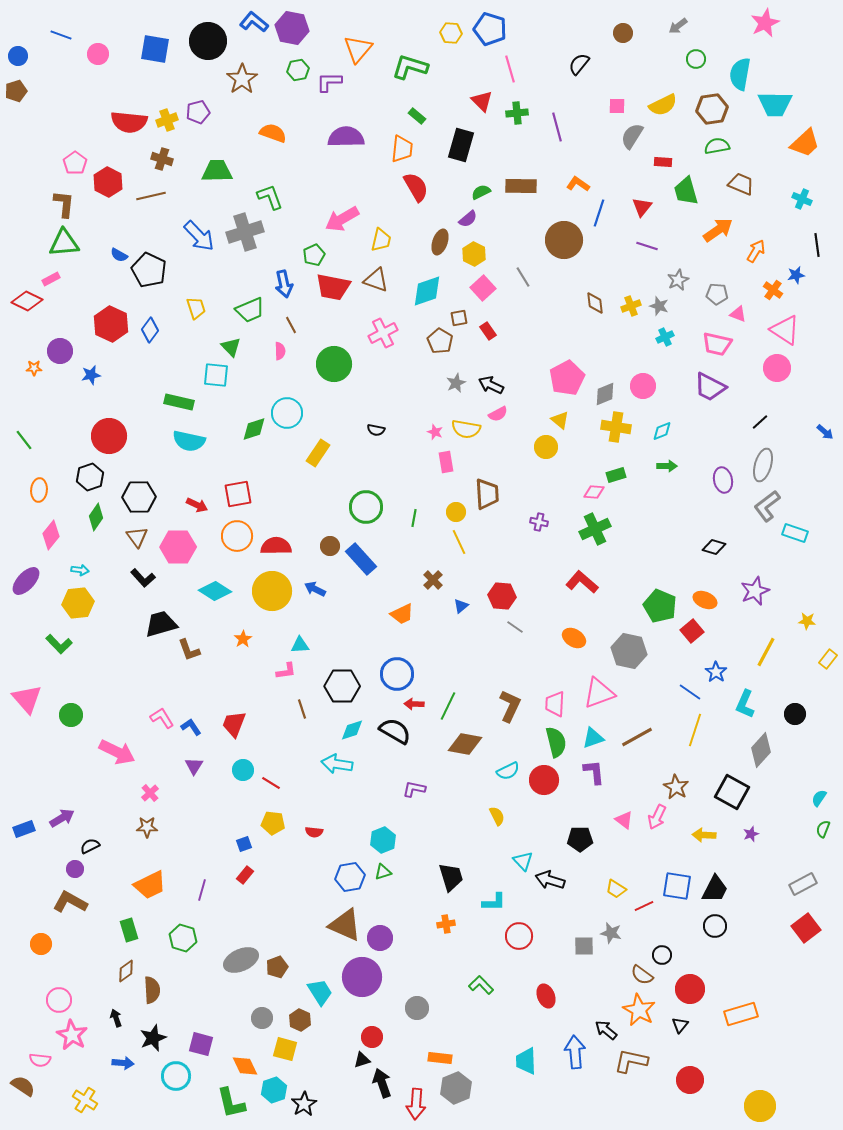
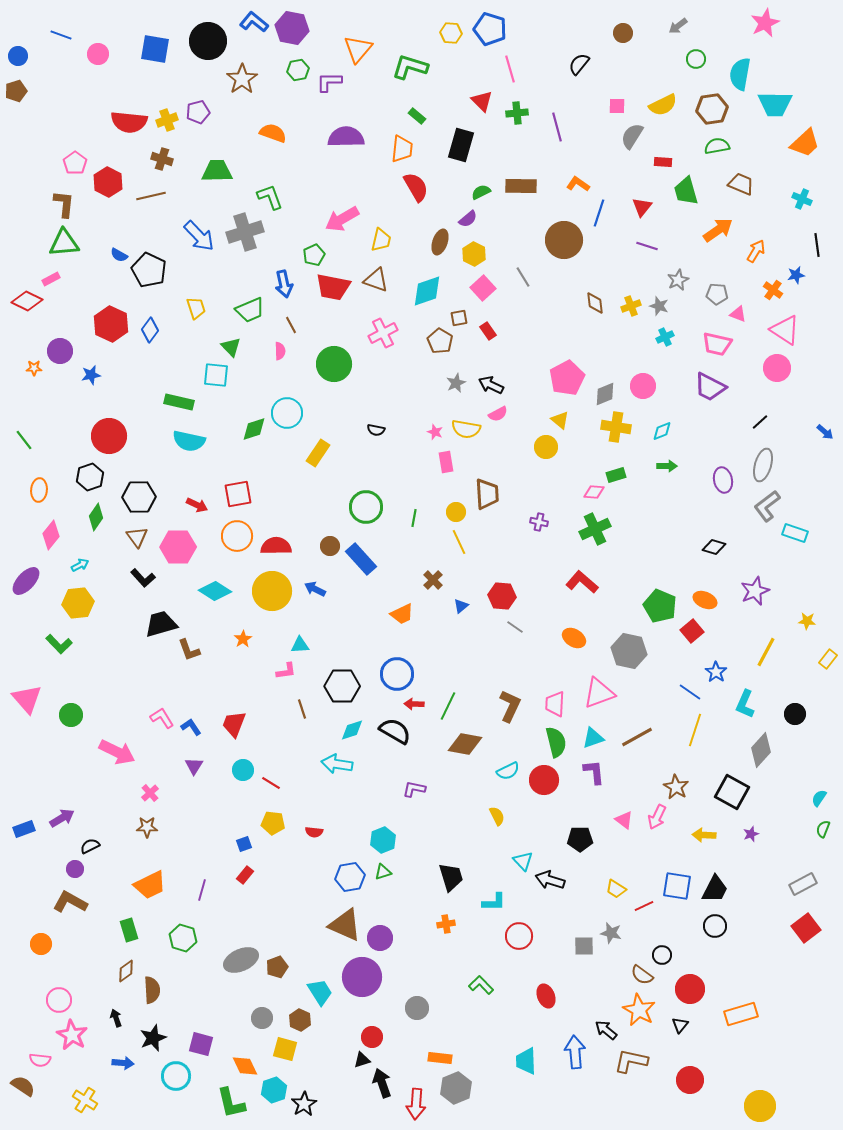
cyan arrow at (80, 570): moved 5 px up; rotated 36 degrees counterclockwise
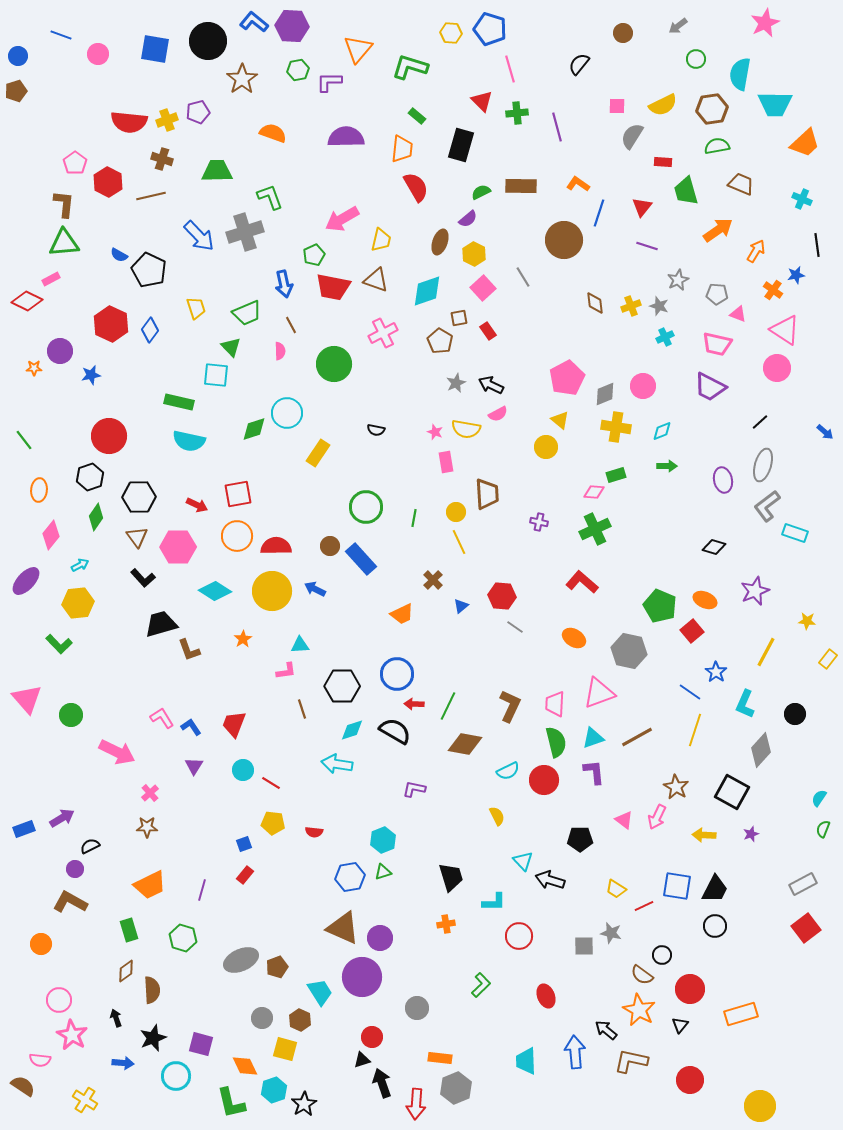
purple hexagon at (292, 28): moved 2 px up; rotated 8 degrees counterclockwise
green trapezoid at (250, 310): moved 3 px left, 3 px down
brown triangle at (345, 925): moved 2 px left, 3 px down
green L-shape at (481, 985): rotated 90 degrees clockwise
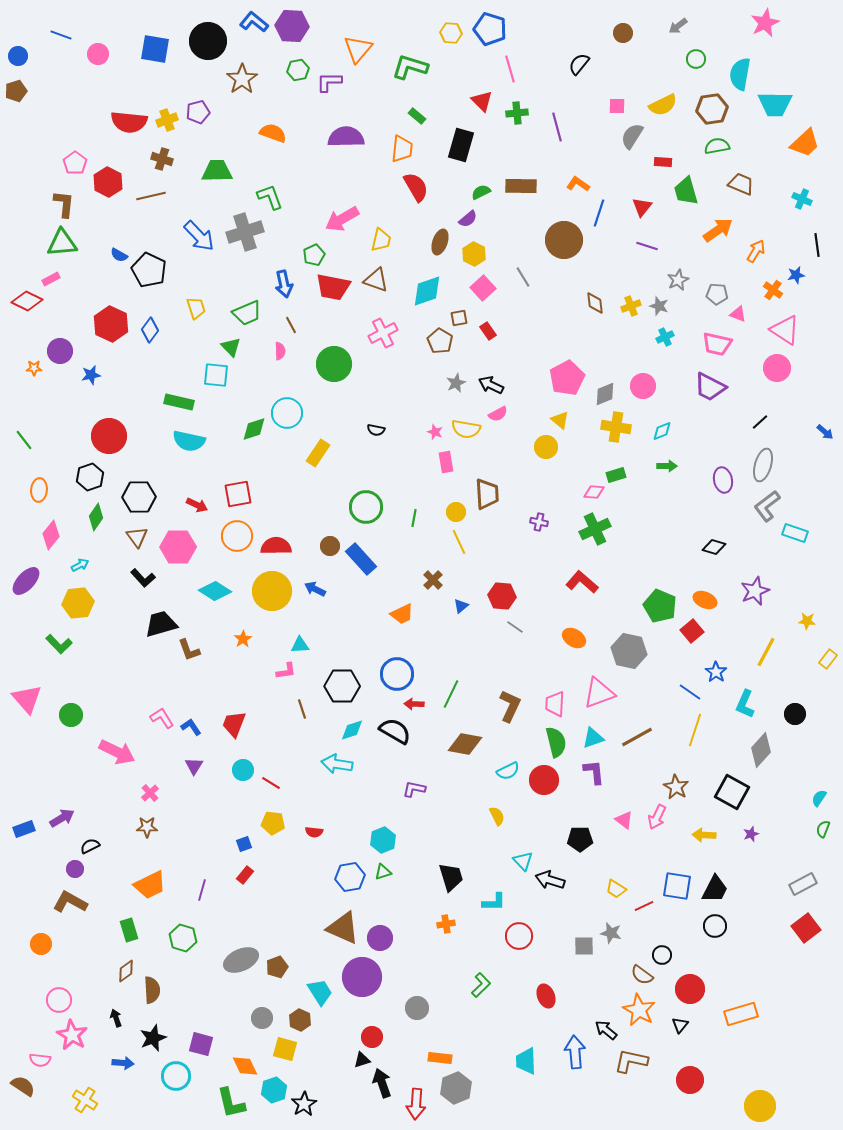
green triangle at (64, 243): moved 2 px left
green line at (448, 706): moved 3 px right, 12 px up
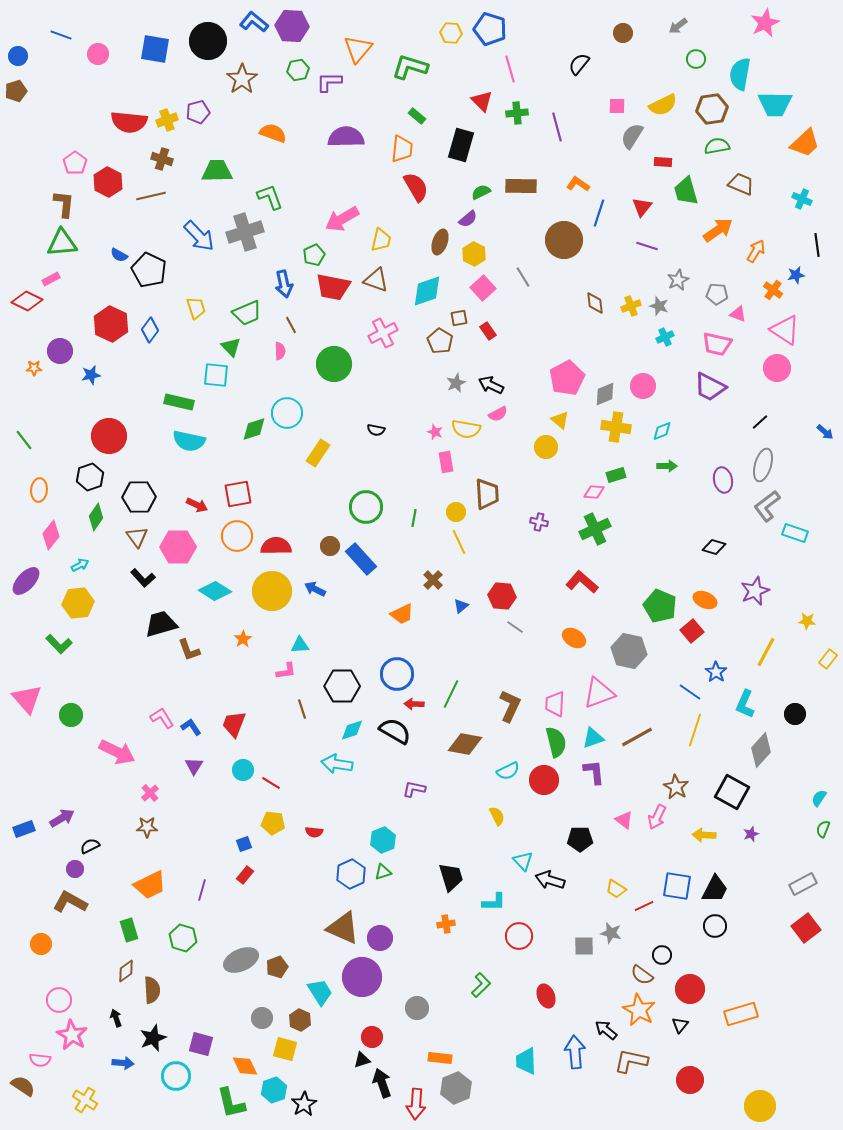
blue hexagon at (350, 877): moved 1 px right, 3 px up; rotated 16 degrees counterclockwise
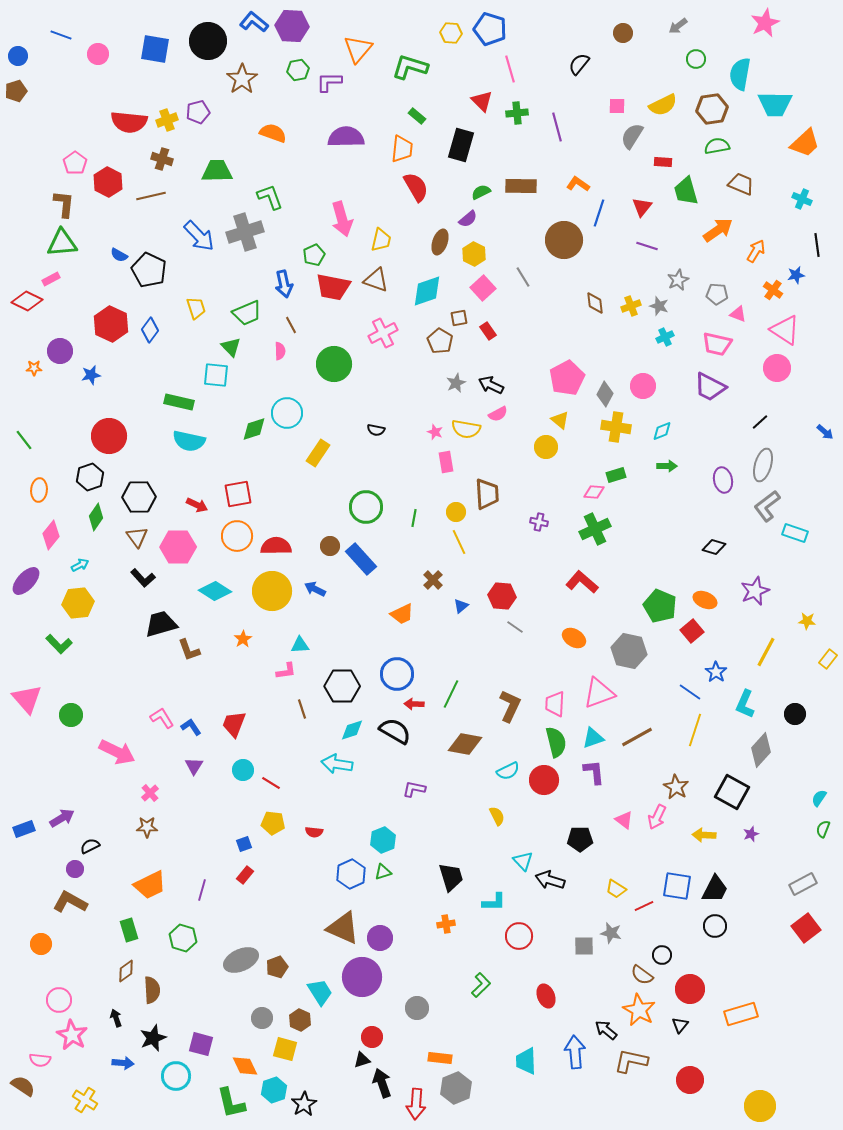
pink arrow at (342, 219): rotated 76 degrees counterclockwise
gray diamond at (605, 394): rotated 40 degrees counterclockwise
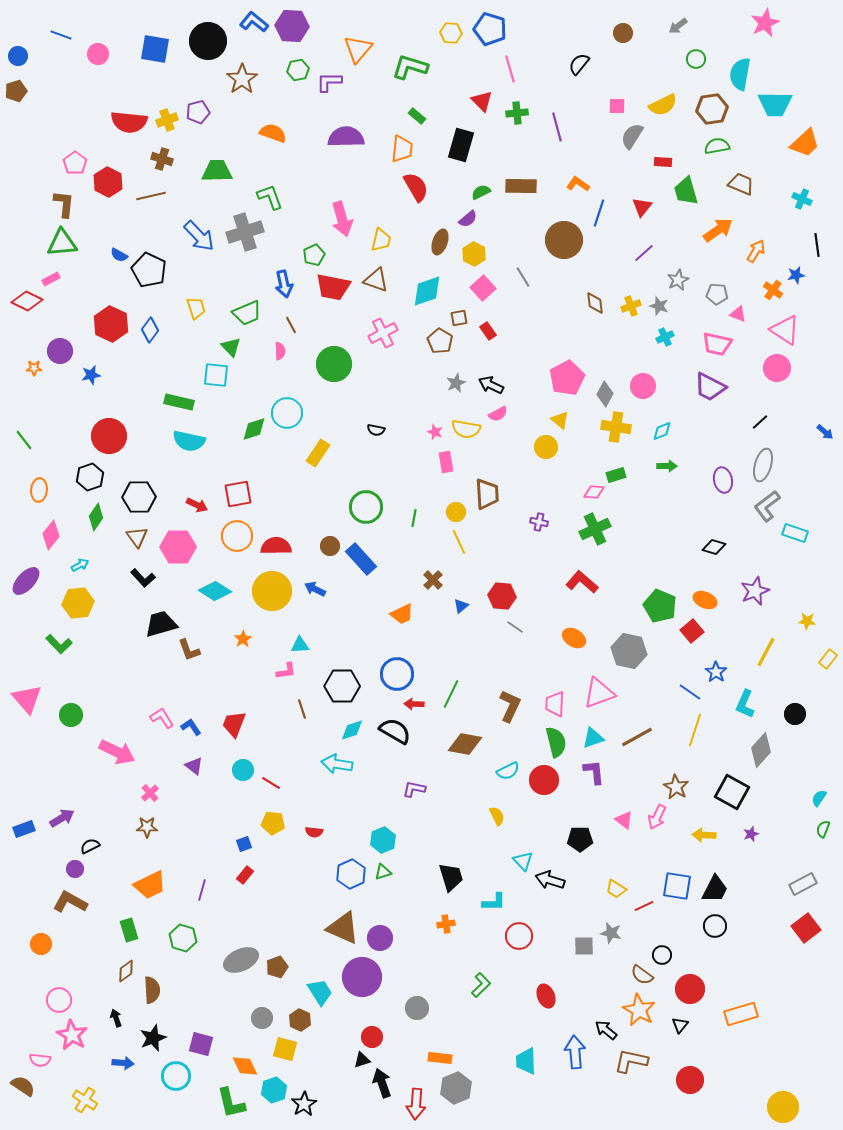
purple line at (647, 246): moved 3 px left, 7 px down; rotated 60 degrees counterclockwise
purple triangle at (194, 766): rotated 24 degrees counterclockwise
yellow circle at (760, 1106): moved 23 px right, 1 px down
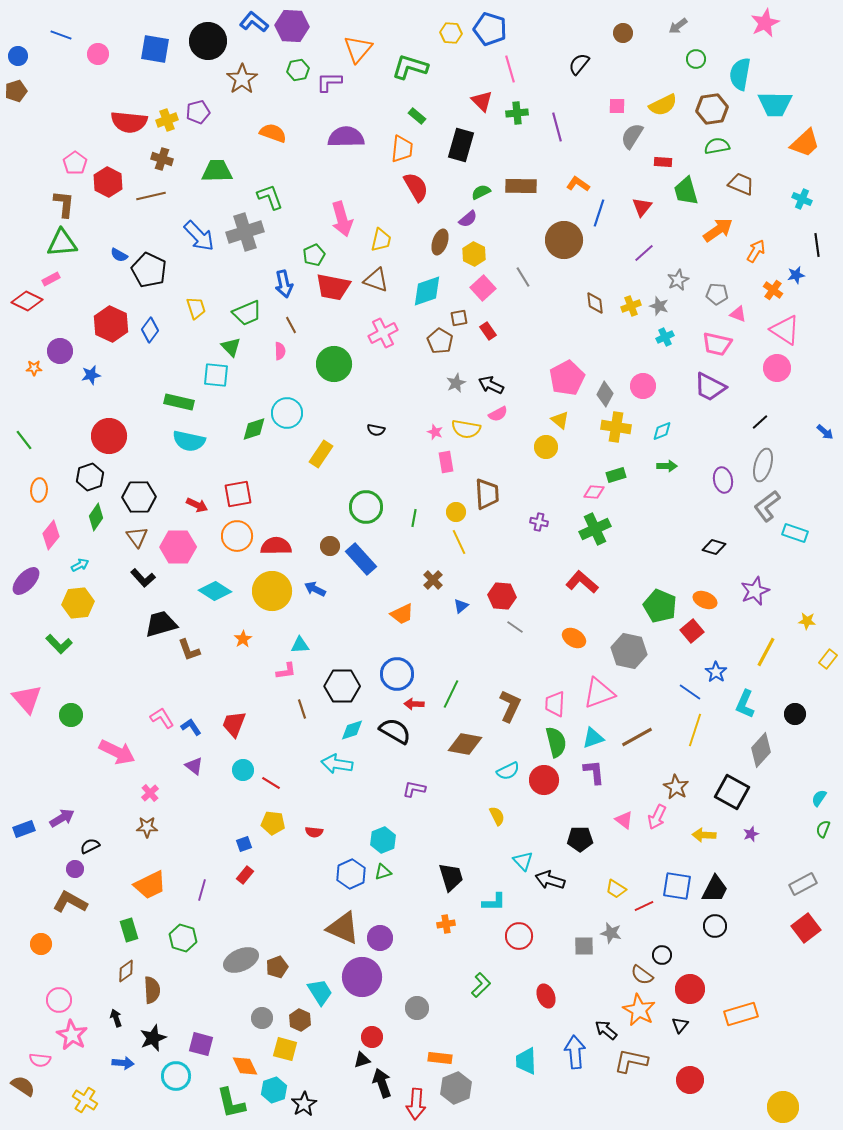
yellow rectangle at (318, 453): moved 3 px right, 1 px down
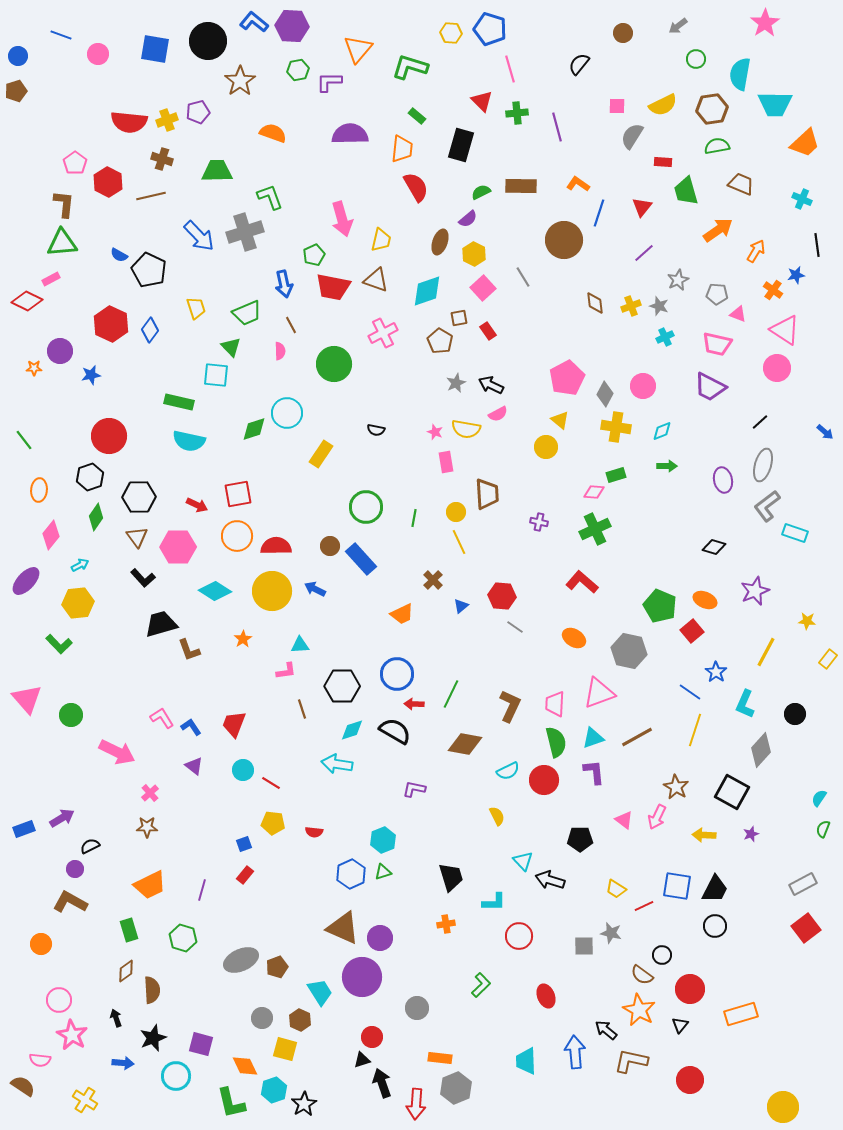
pink star at (765, 23): rotated 8 degrees counterclockwise
brown star at (242, 79): moved 2 px left, 2 px down
purple semicircle at (346, 137): moved 4 px right, 3 px up
